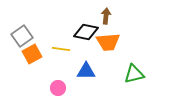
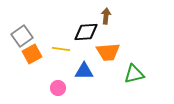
black diamond: rotated 15 degrees counterclockwise
orange trapezoid: moved 10 px down
blue triangle: moved 2 px left
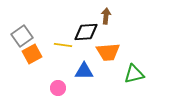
yellow line: moved 2 px right, 4 px up
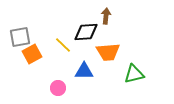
gray square: moved 2 px left, 1 px down; rotated 25 degrees clockwise
yellow line: rotated 36 degrees clockwise
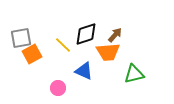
brown arrow: moved 9 px right, 19 px down; rotated 35 degrees clockwise
black diamond: moved 2 px down; rotated 15 degrees counterclockwise
gray square: moved 1 px right, 1 px down
blue triangle: rotated 24 degrees clockwise
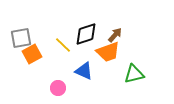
orange trapezoid: rotated 15 degrees counterclockwise
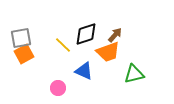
orange square: moved 8 px left
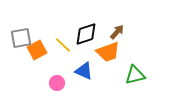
brown arrow: moved 2 px right, 3 px up
orange square: moved 13 px right, 4 px up
green triangle: moved 1 px right, 1 px down
pink circle: moved 1 px left, 5 px up
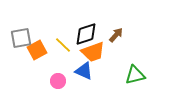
brown arrow: moved 1 px left, 3 px down
orange trapezoid: moved 15 px left
pink circle: moved 1 px right, 2 px up
